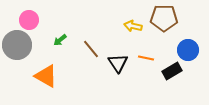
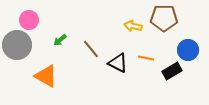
black triangle: rotated 30 degrees counterclockwise
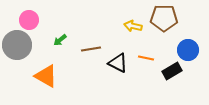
brown line: rotated 60 degrees counterclockwise
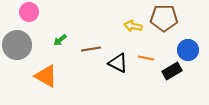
pink circle: moved 8 px up
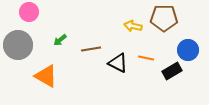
gray circle: moved 1 px right
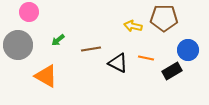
green arrow: moved 2 px left
